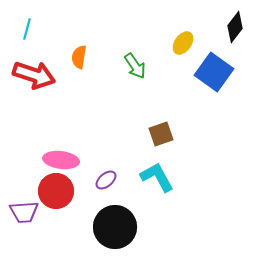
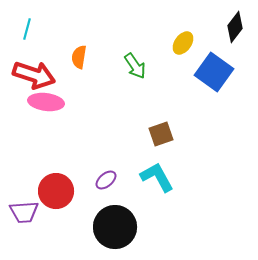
pink ellipse: moved 15 px left, 58 px up
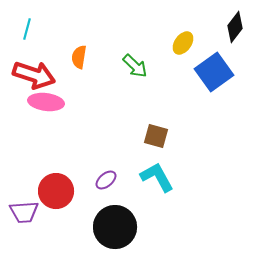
green arrow: rotated 12 degrees counterclockwise
blue square: rotated 18 degrees clockwise
brown square: moved 5 px left, 2 px down; rotated 35 degrees clockwise
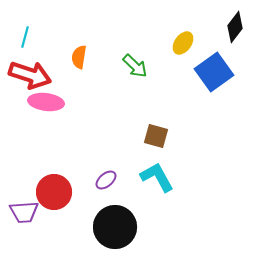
cyan line: moved 2 px left, 8 px down
red arrow: moved 4 px left
red circle: moved 2 px left, 1 px down
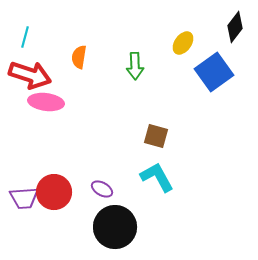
green arrow: rotated 44 degrees clockwise
purple ellipse: moved 4 px left, 9 px down; rotated 70 degrees clockwise
purple trapezoid: moved 14 px up
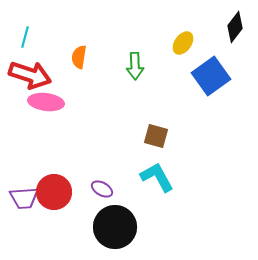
blue square: moved 3 px left, 4 px down
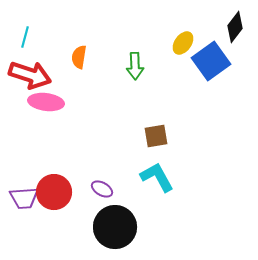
blue square: moved 15 px up
brown square: rotated 25 degrees counterclockwise
